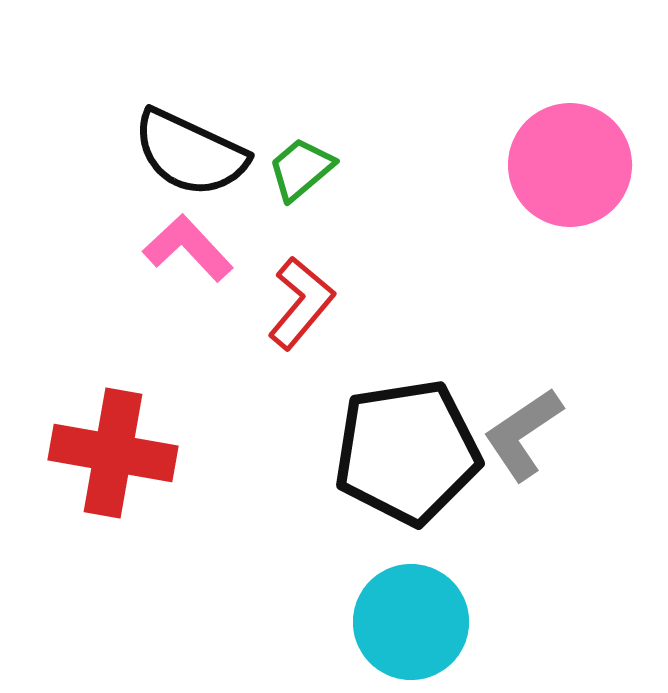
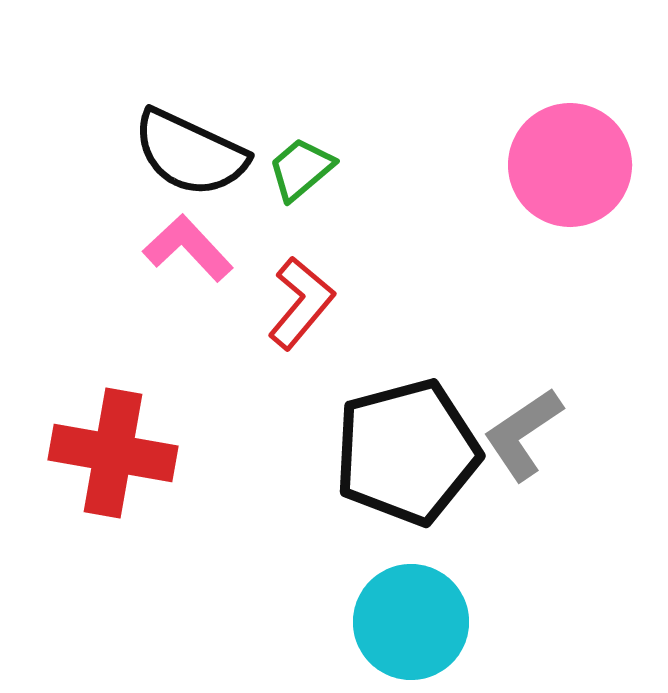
black pentagon: rotated 6 degrees counterclockwise
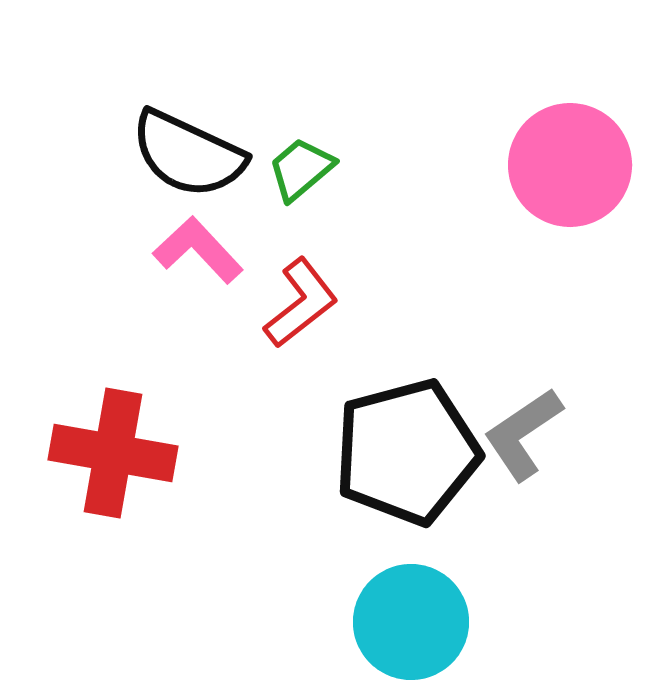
black semicircle: moved 2 px left, 1 px down
pink L-shape: moved 10 px right, 2 px down
red L-shape: rotated 12 degrees clockwise
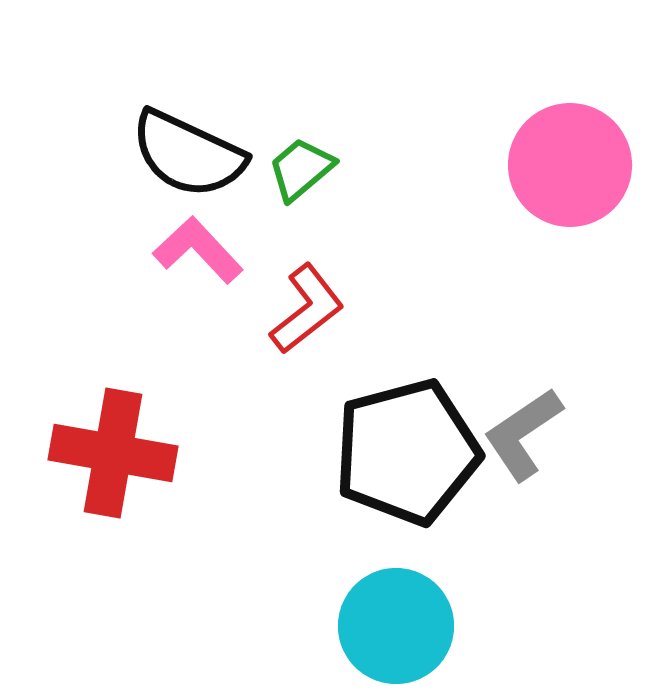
red L-shape: moved 6 px right, 6 px down
cyan circle: moved 15 px left, 4 px down
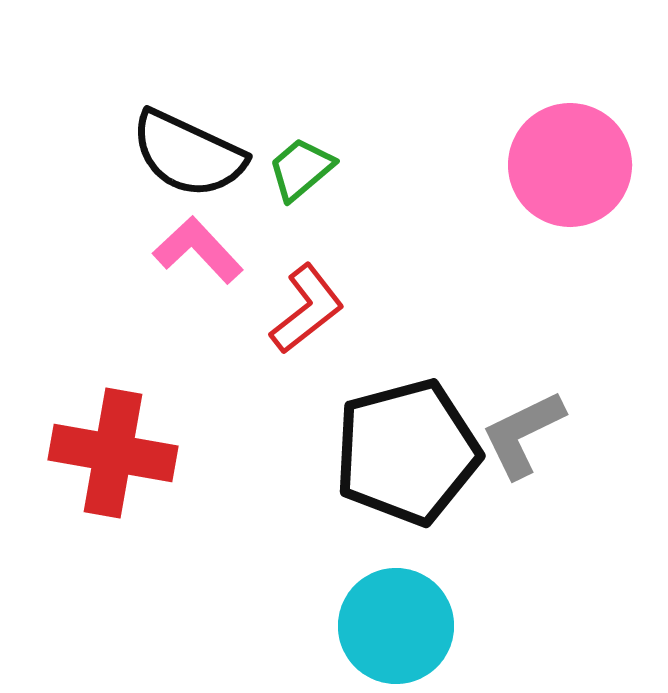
gray L-shape: rotated 8 degrees clockwise
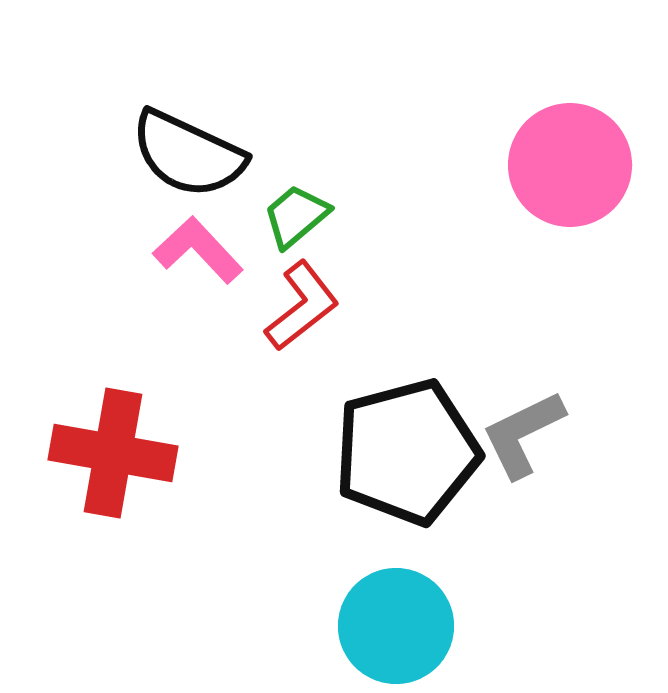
green trapezoid: moved 5 px left, 47 px down
red L-shape: moved 5 px left, 3 px up
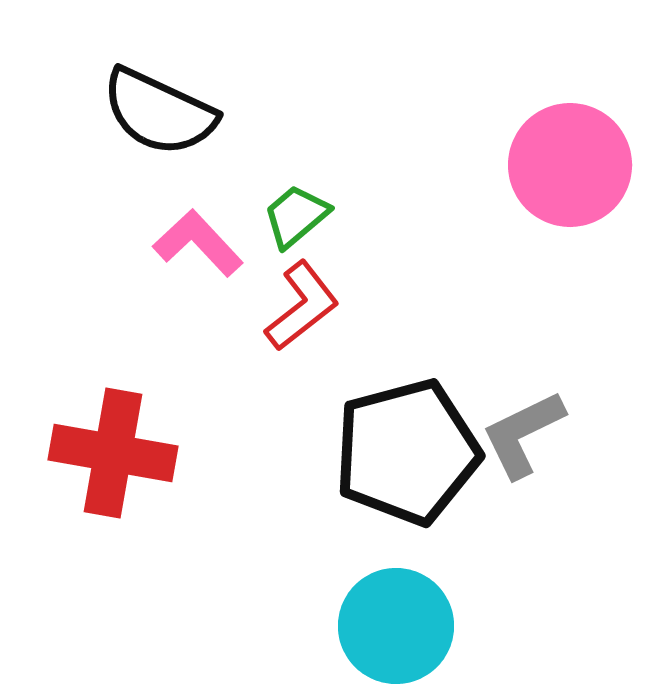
black semicircle: moved 29 px left, 42 px up
pink L-shape: moved 7 px up
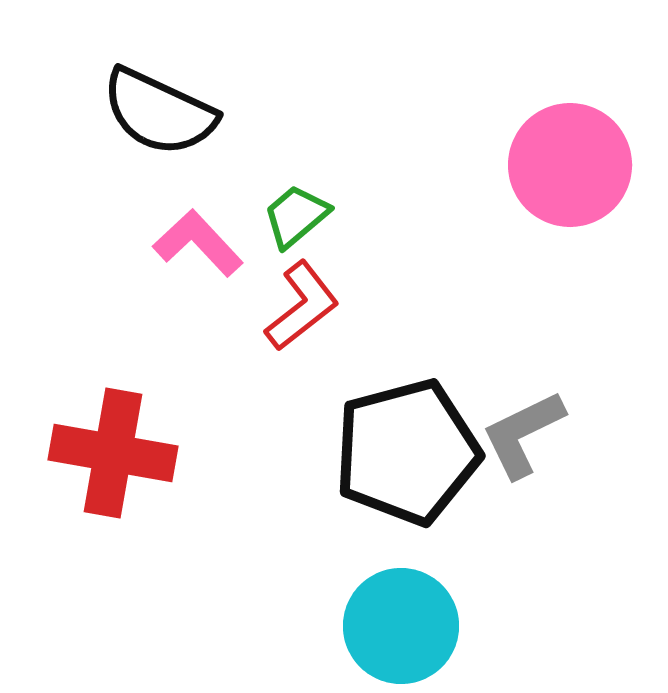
cyan circle: moved 5 px right
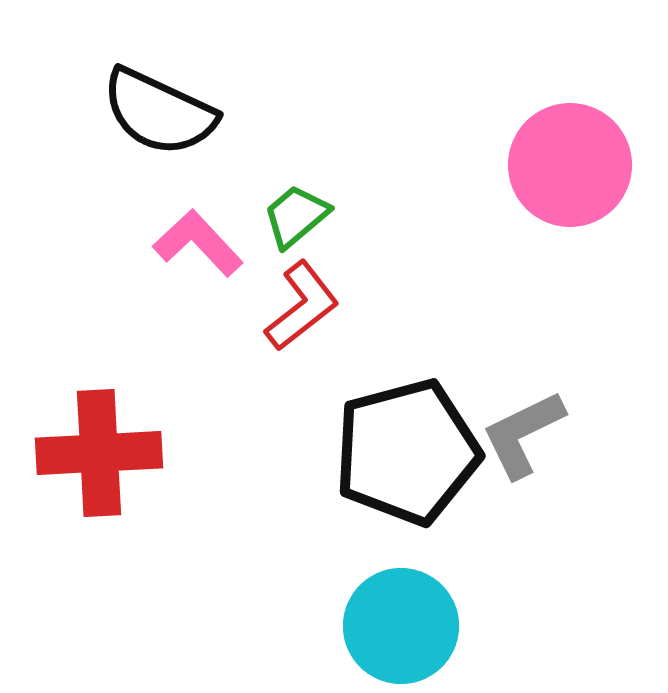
red cross: moved 14 px left; rotated 13 degrees counterclockwise
